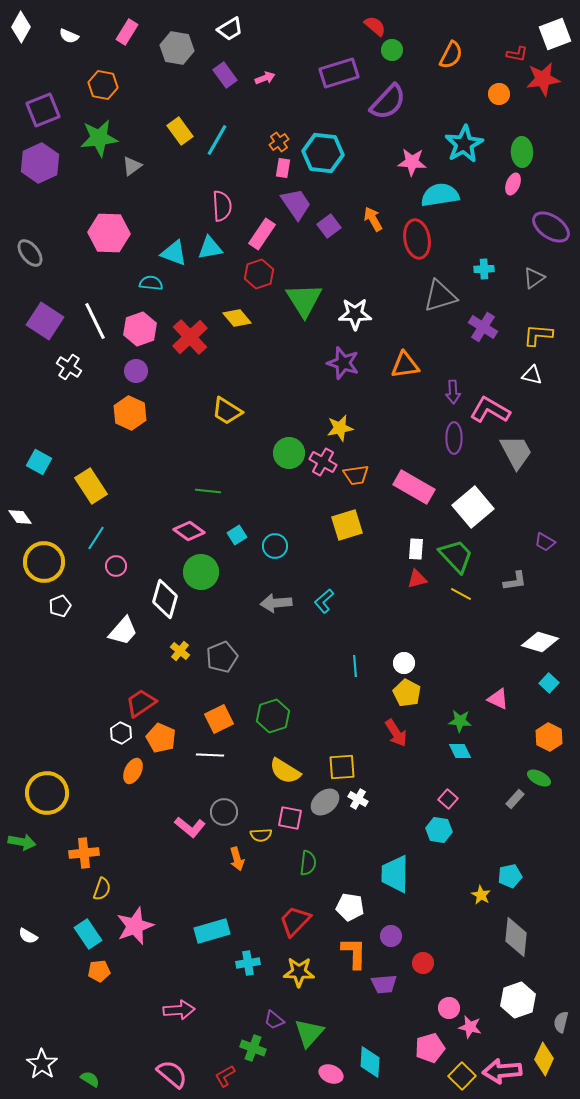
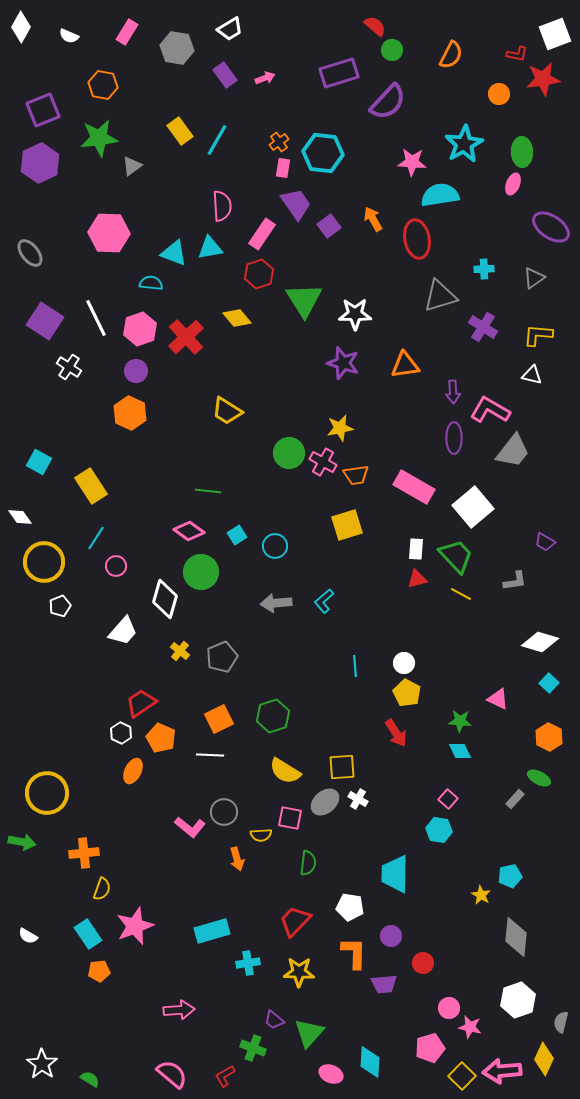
white line at (95, 321): moved 1 px right, 3 px up
red cross at (190, 337): moved 4 px left
gray trapezoid at (516, 452): moved 3 px left, 1 px up; rotated 66 degrees clockwise
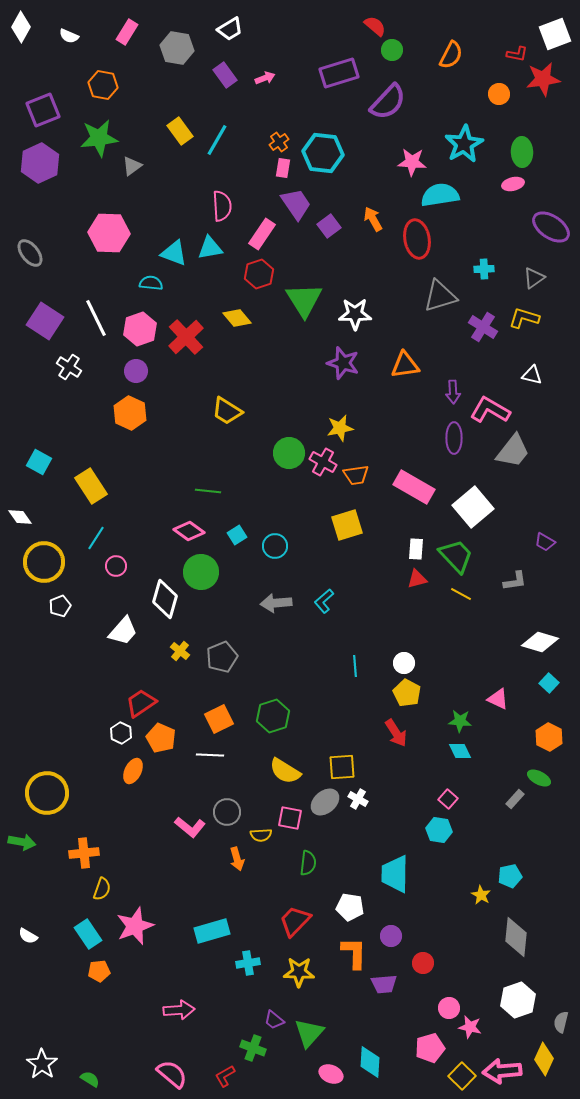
pink ellipse at (513, 184): rotated 55 degrees clockwise
yellow L-shape at (538, 335): moved 14 px left, 17 px up; rotated 12 degrees clockwise
gray circle at (224, 812): moved 3 px right
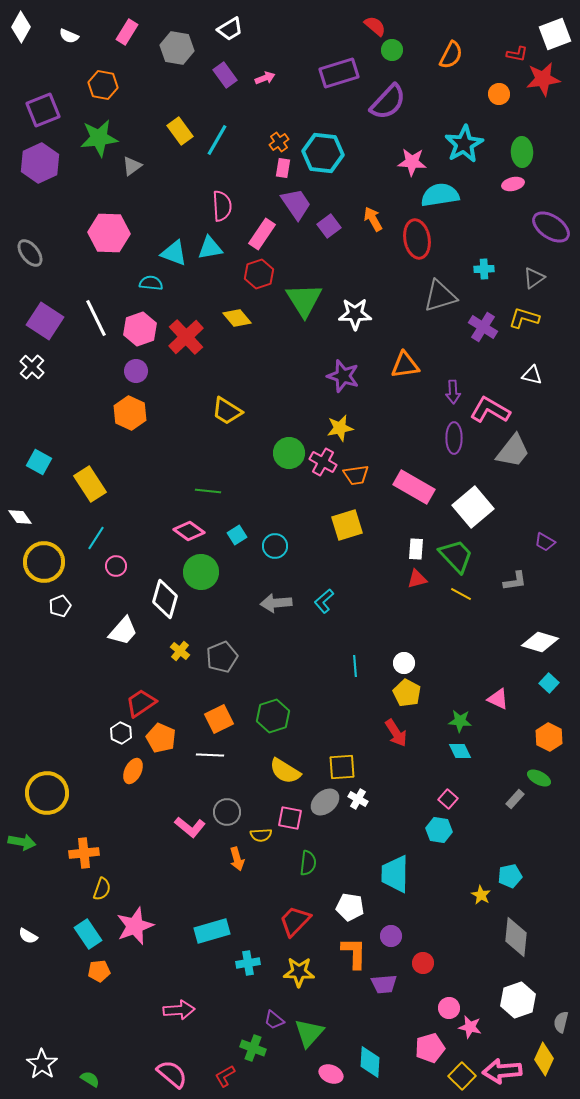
purple star at (343, 363): moved 13 px down
white cross at (69, 367): moved 37 px left; rotated 10 degrees clockwise
yellow rectangle at (91, 486): moved 1 px left, 2 px up
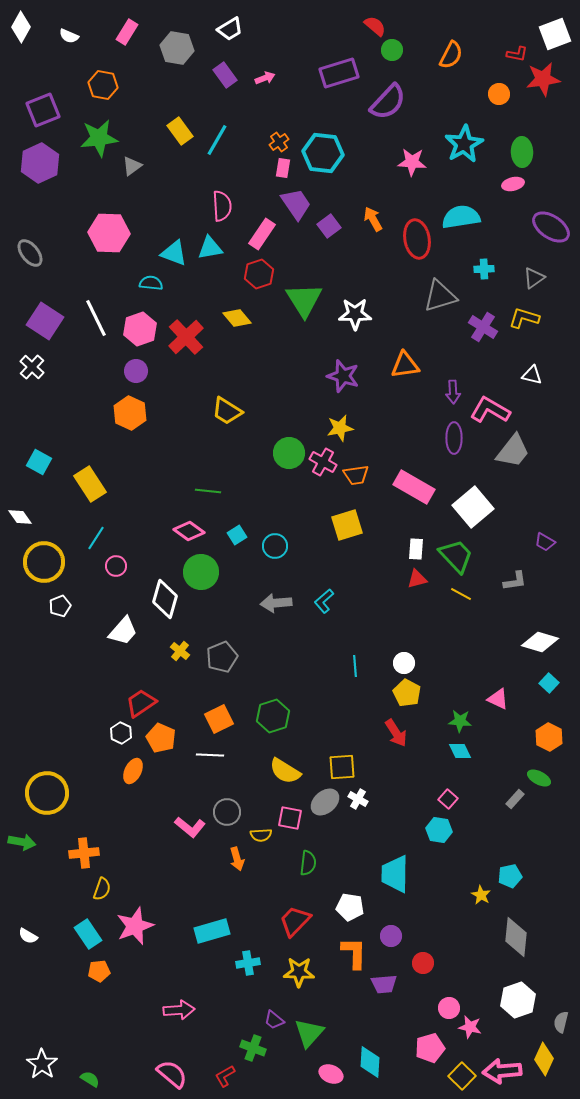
cyan semicircle at (440, 195): moved 21 px right, 22 px down
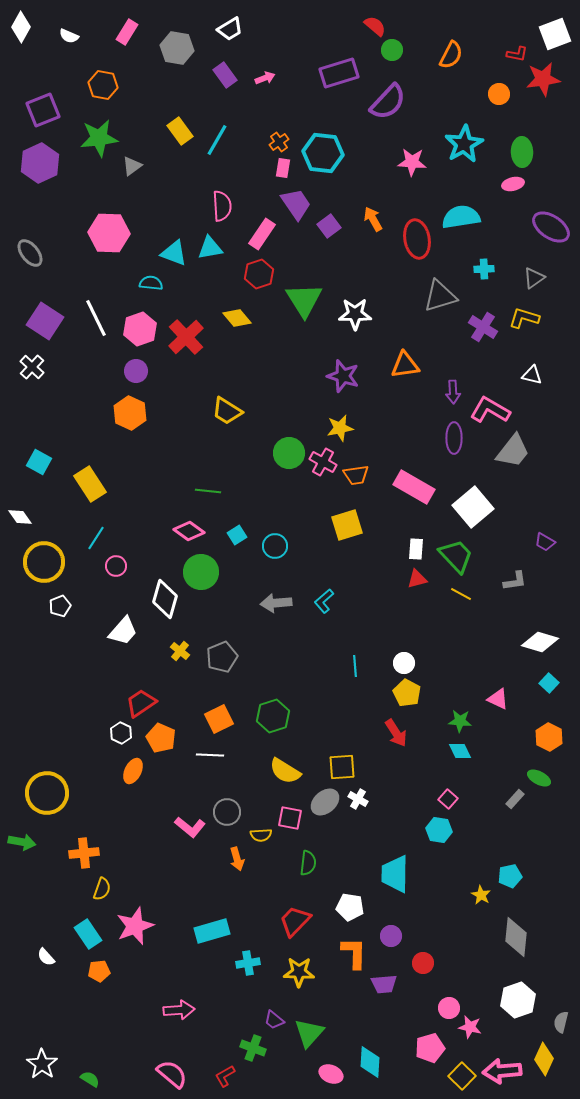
white semicircle at (28, 936): moved 18 px right, 21 px down; rotated 18 degrees clockwise
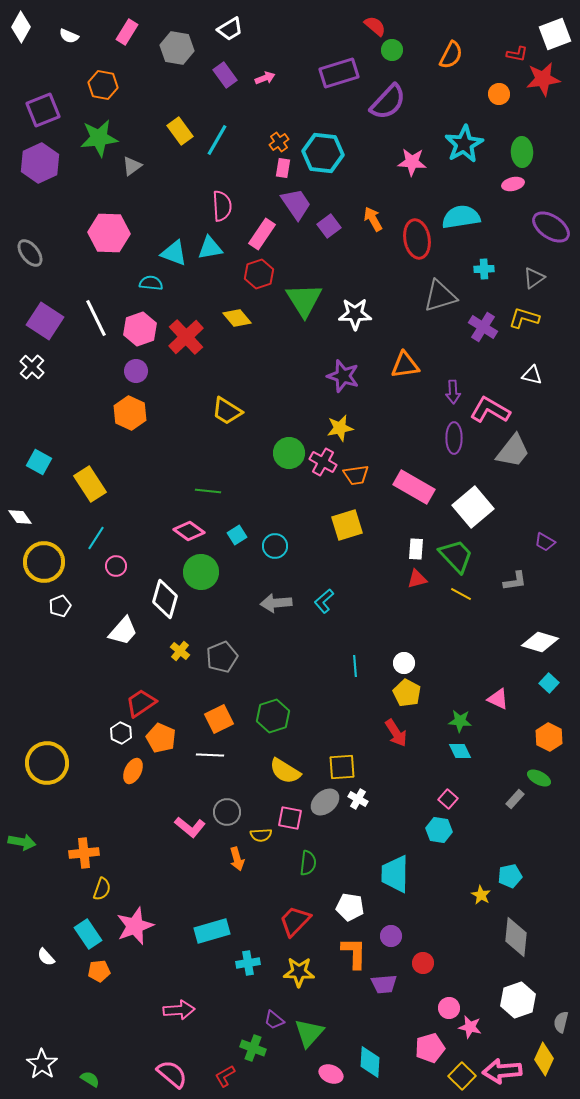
yellow circle at (47, 793): moved 30 px up
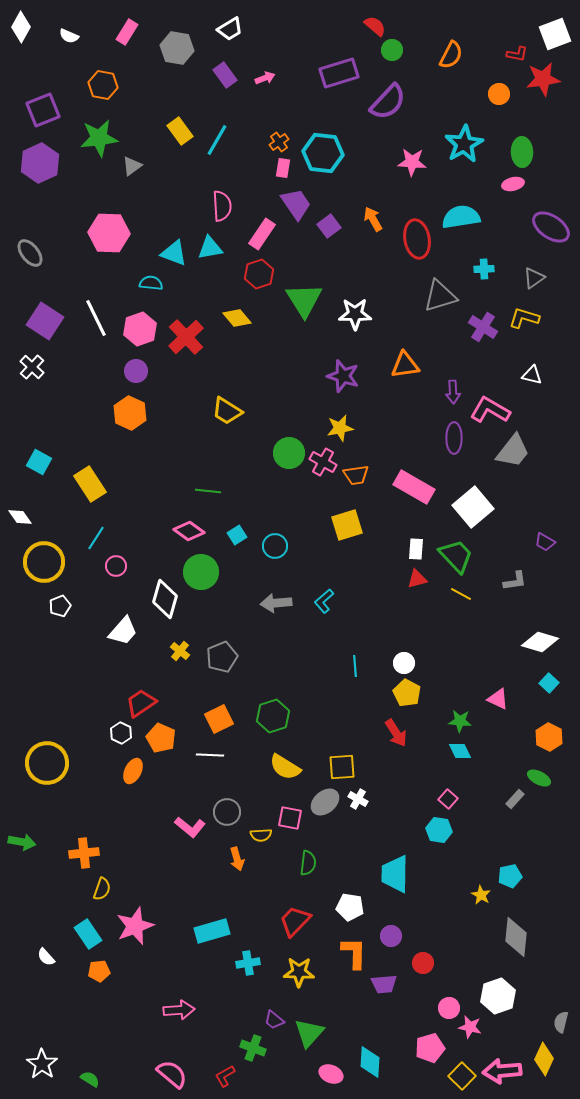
yellow semicircle at (285, 771): moved 4 px up
white hexagon at (518, 1000): moved 20 px left, 4 px up
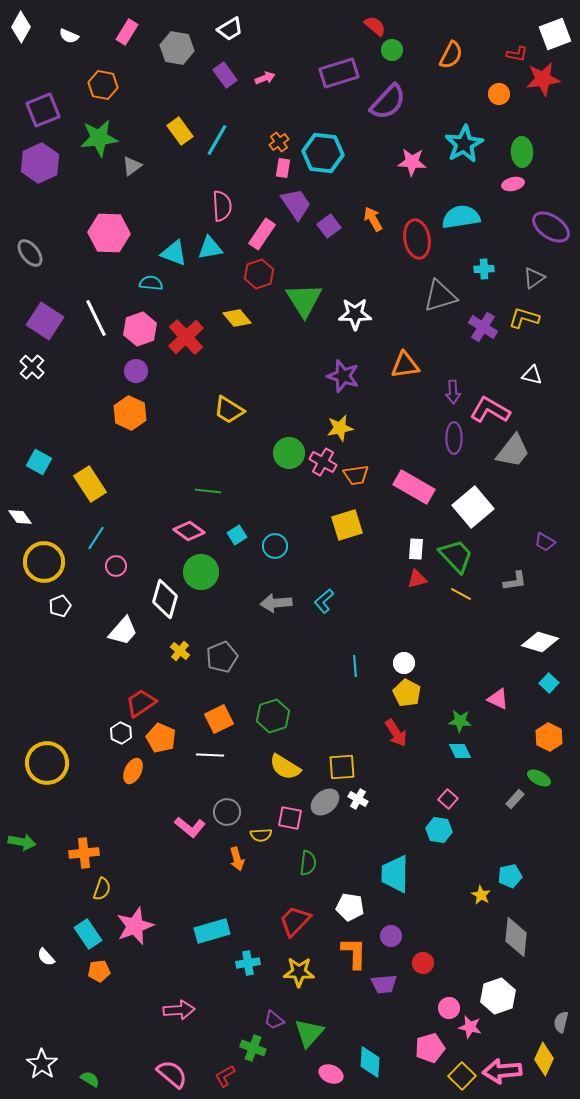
yellow trapezoid at (227, 411): moved 2 px right, 1 px up
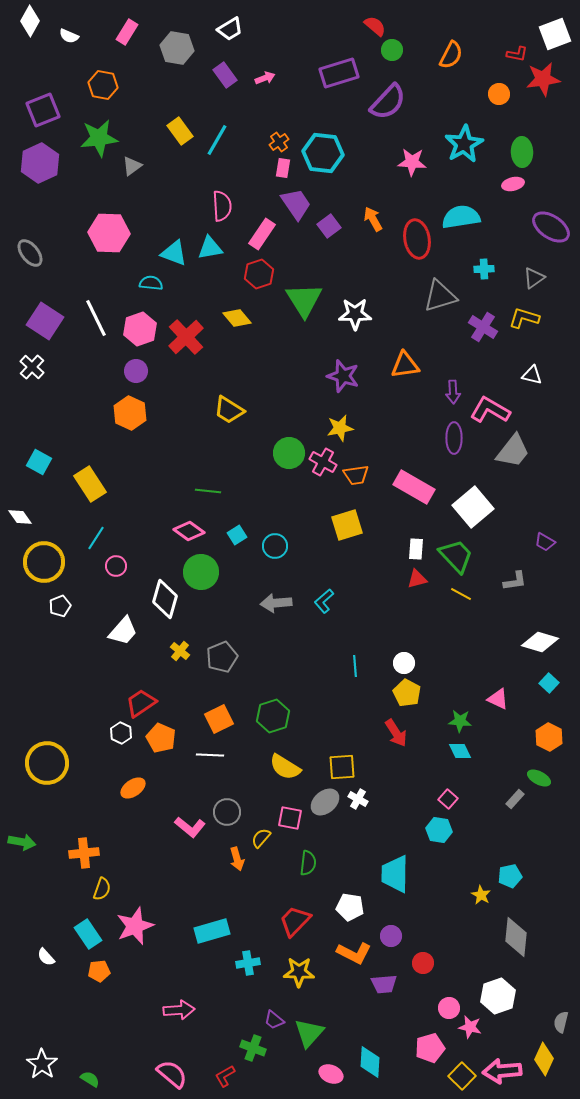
white diamond at (21, 27): moved 9 px right, 6 px up
orange ellipse at (133, 771): moved 17 px down; rotated 30 degrees clockwise
yellow semicircle at (261, 835): moved 3 px down; rotated 135 degrees clockwise
orange L-shape at (354, 953): rotated 116 degrees clockwise
